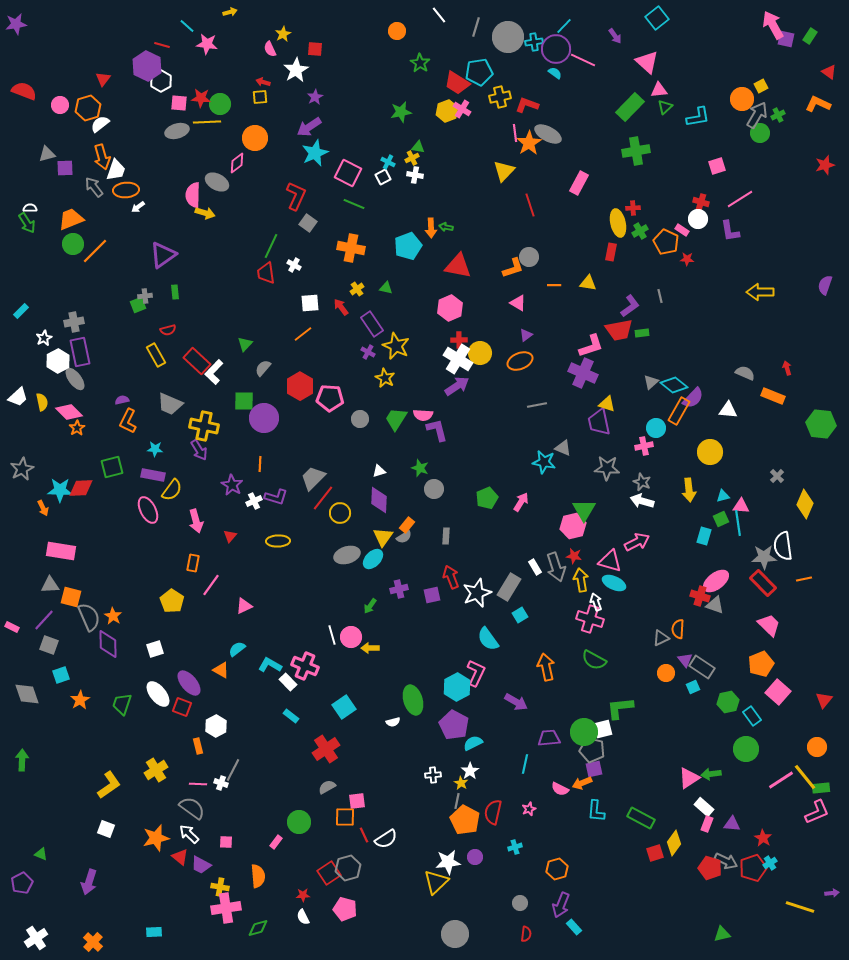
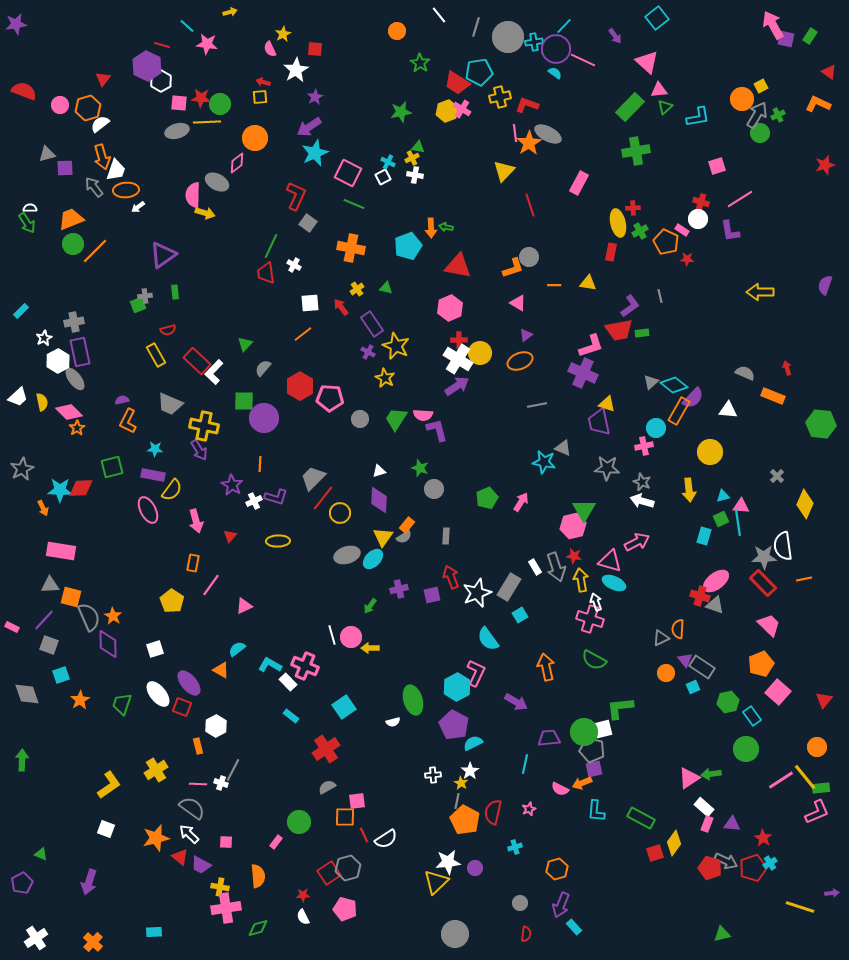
purple circle at (475, 857): moved 11 px down
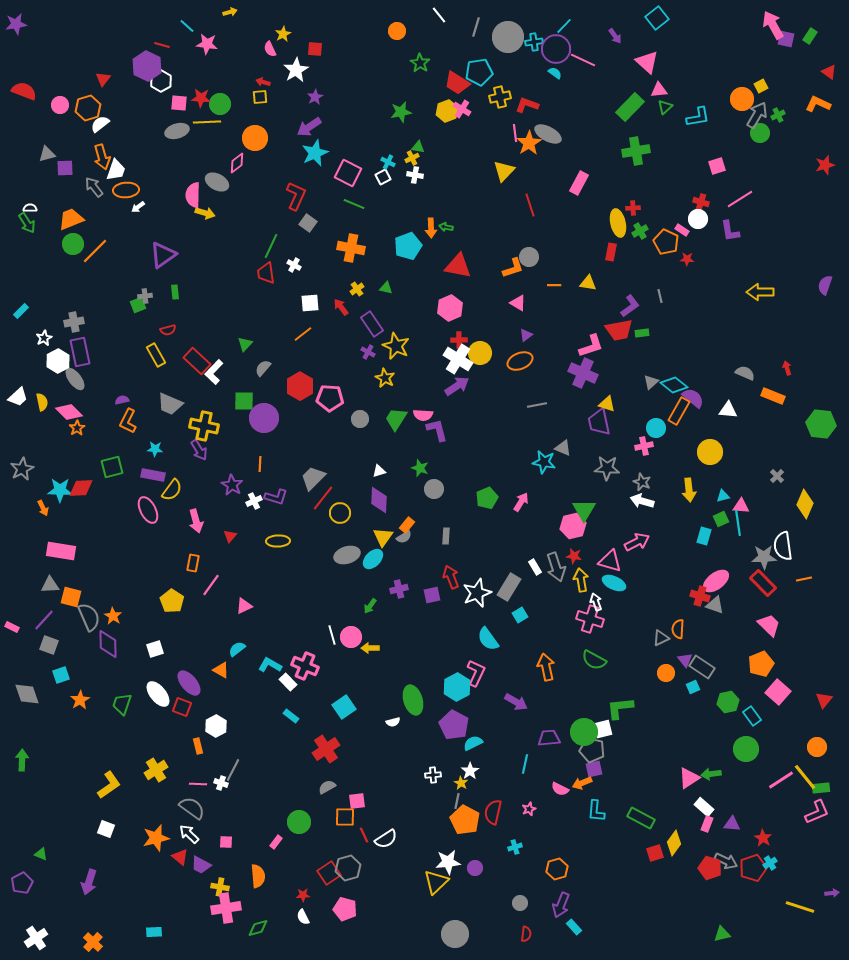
purple semicircle at (693, 398): rotated 95 degrees counterclockwise
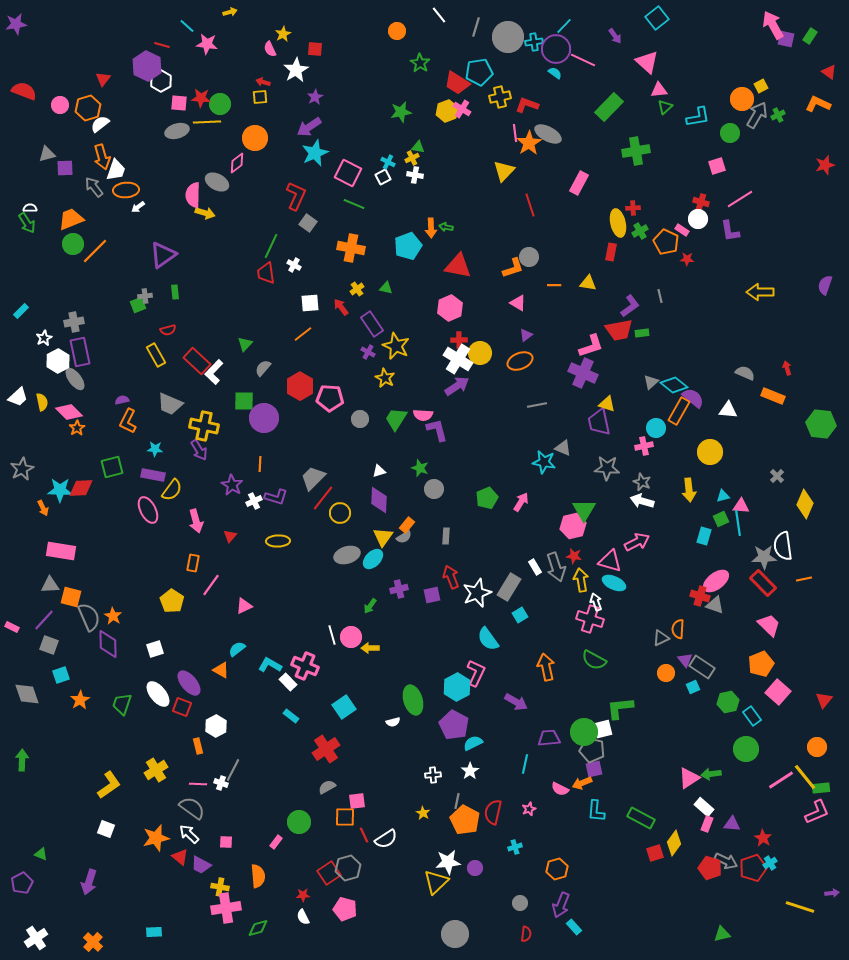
green rectangle at (630, 107): moved 21 px left
green circle at (760, 133): moved 30 px left
yellow star at (461, 783): moved 38 px left, 30 px down
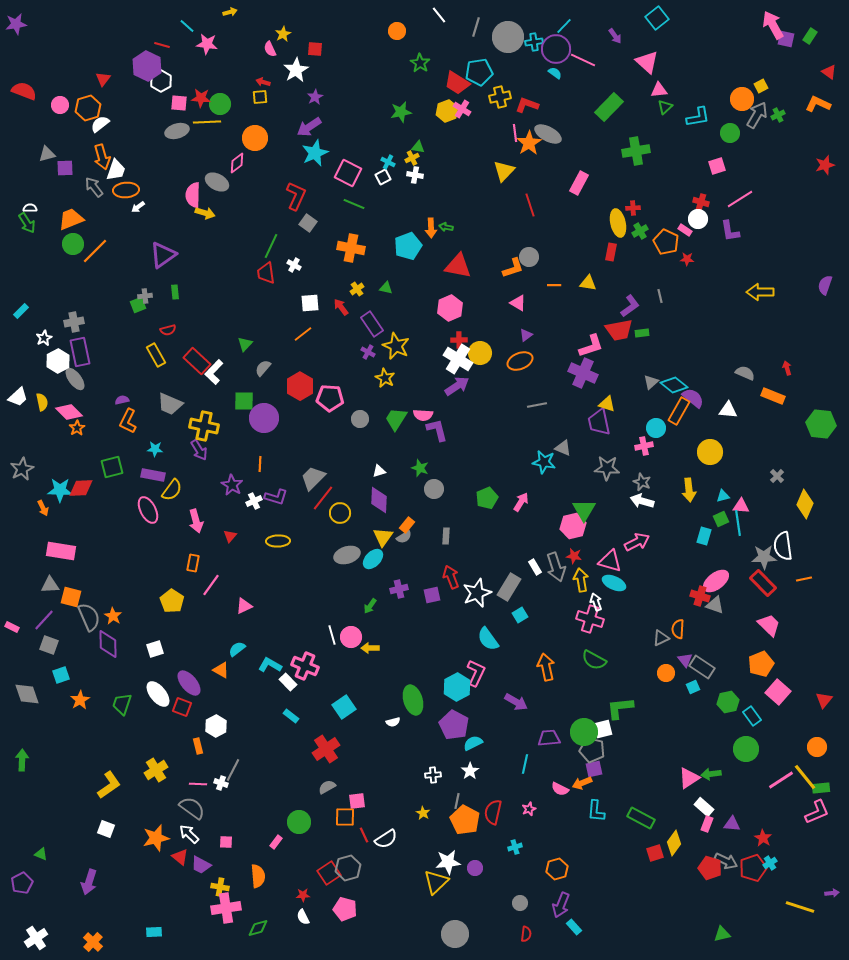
pink rectangle at (682, 230): moved 3 px right
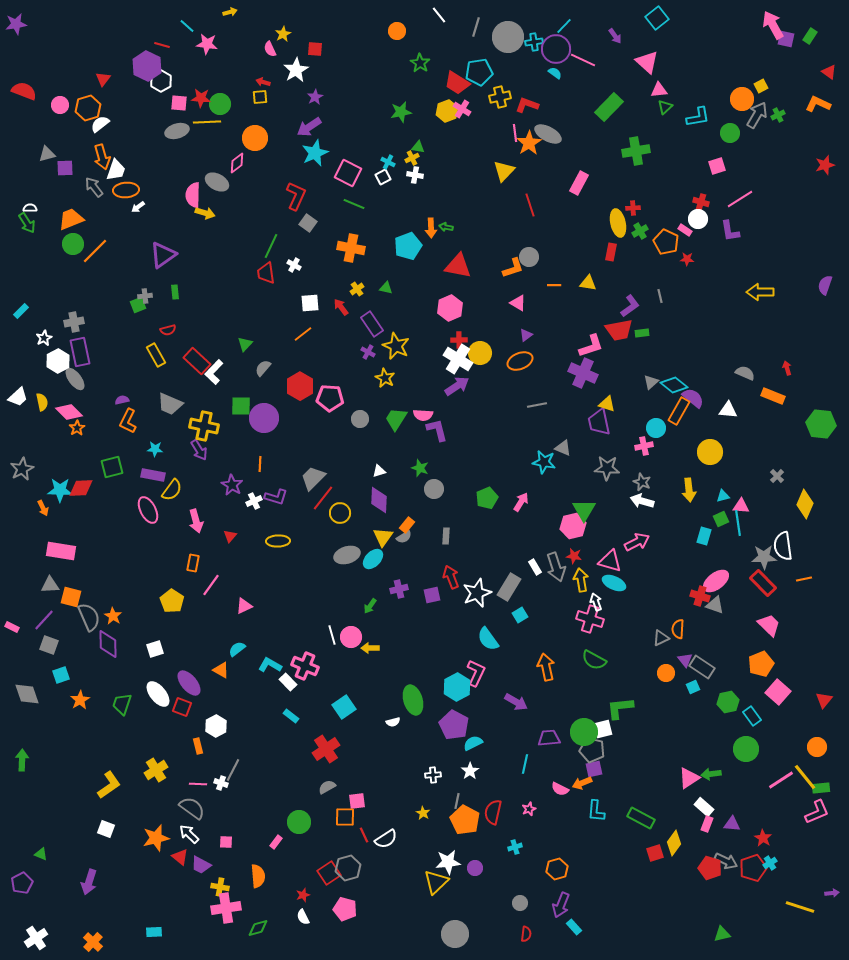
green square at (244, 401): moved 3 px left, 5 px down
red star at (303, 895): rotated 16 degrees counterclockwise
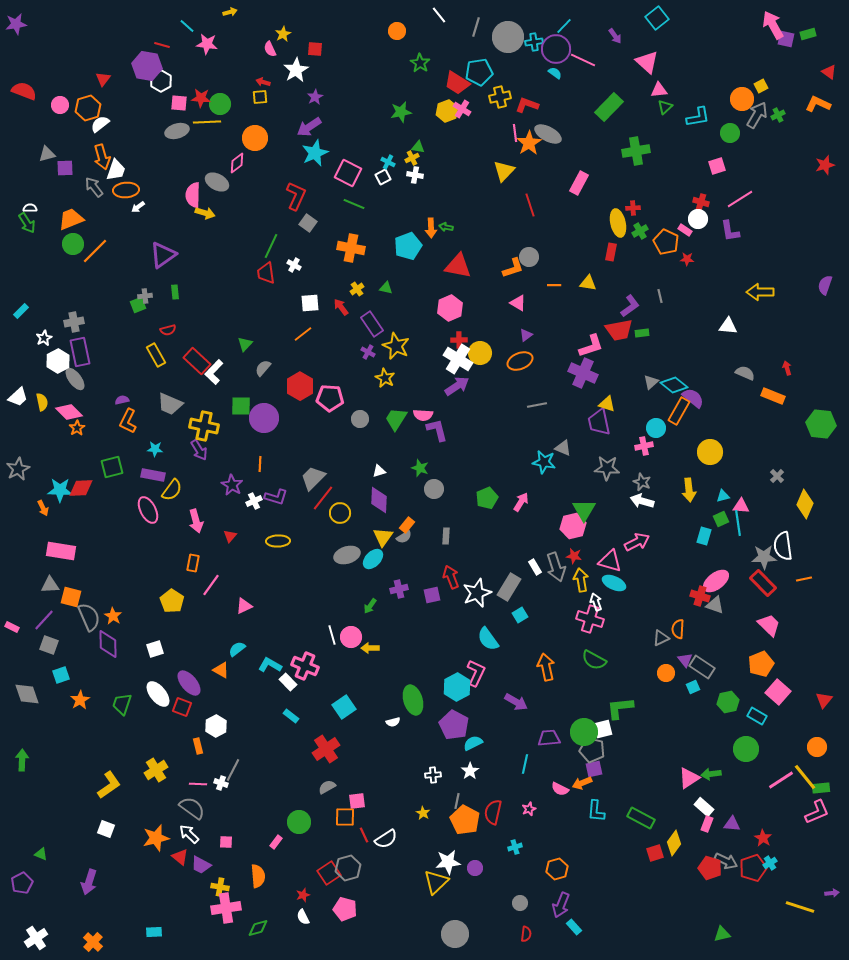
green rectangle at (810, 36): moved 2 px left, 2 px up; rotated 42 degrees clockwise
purple hexagon at (147, 66): rotated 16 degrees counterclockwise
white triangle at (728, 410): moved 84 px up
gray star at (22, 469): moved 4 px left
cyan rectangle at (752, 716): moved 5 px right; rotated 24 degrees counterclockwise
